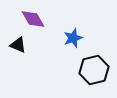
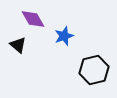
blue star: moved 9 px left, 2 px up
black triangle: rotated 18 degrees clockwise
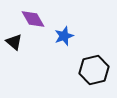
black triangle: moved 4 px left, 3 px up
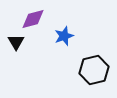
purple diamond: rotated 75 degrees counterclockwise
black triangle: moved 2 px right; rotated 18 degrees clockwise
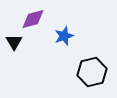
black triangle: moved 2 px left
black hexagon: moved 2 px left, 2 px down
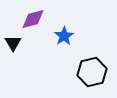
blue star: rotated 12 degrees counterclockwise
black triangle: moved 1 px left, 1 px down
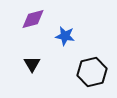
blue star: moved 1 px right; rotated 30 degrees counterclockwise
black triangle: moved 19 px right, 21 px down
